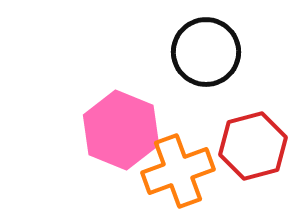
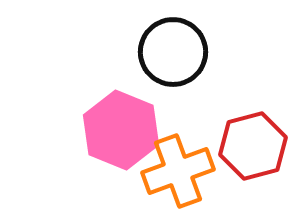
black circle: moved 33 px left
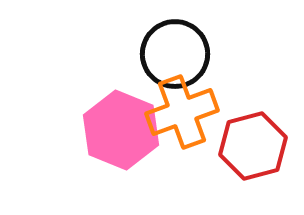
black circle: moved 2 px right, 2 px down
orange cross: moved 4 px right, 59 px up
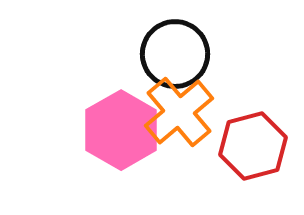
orange cross: moved 3 px left; rotated 20 degrees counterclockwise
pink hexagon: rotated 8 degrees clockwise
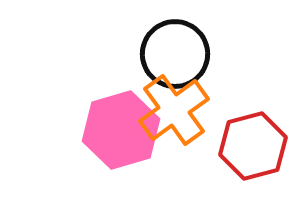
orange cross: moved 5 px left, 2 px up; rotated 4 degrees clockwise
pink hexagon: rotated 14 degrees clockwise
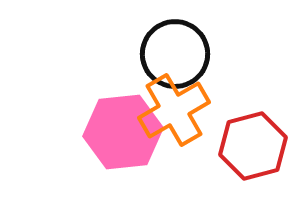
orange cross: rotated 6 degrees clockwise
pink hexagon: moved 2 px right, 2 px down; rotated 10 degrees clockwise
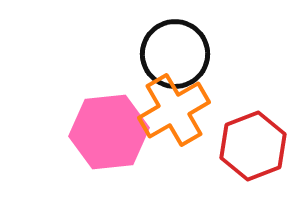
pink hexagon: moved 14 px left
red hexagon: rotated 6 degrees counterclockwise
